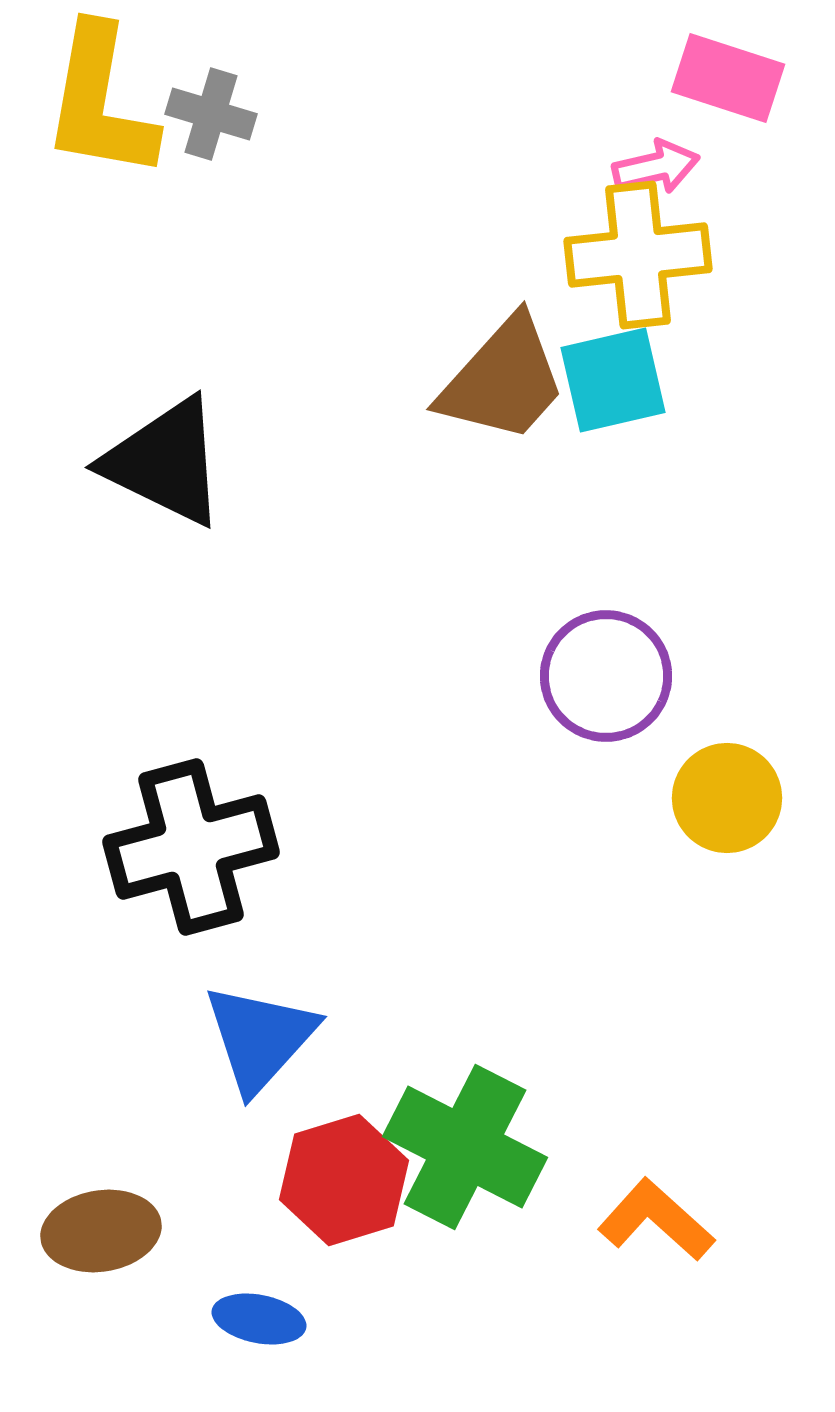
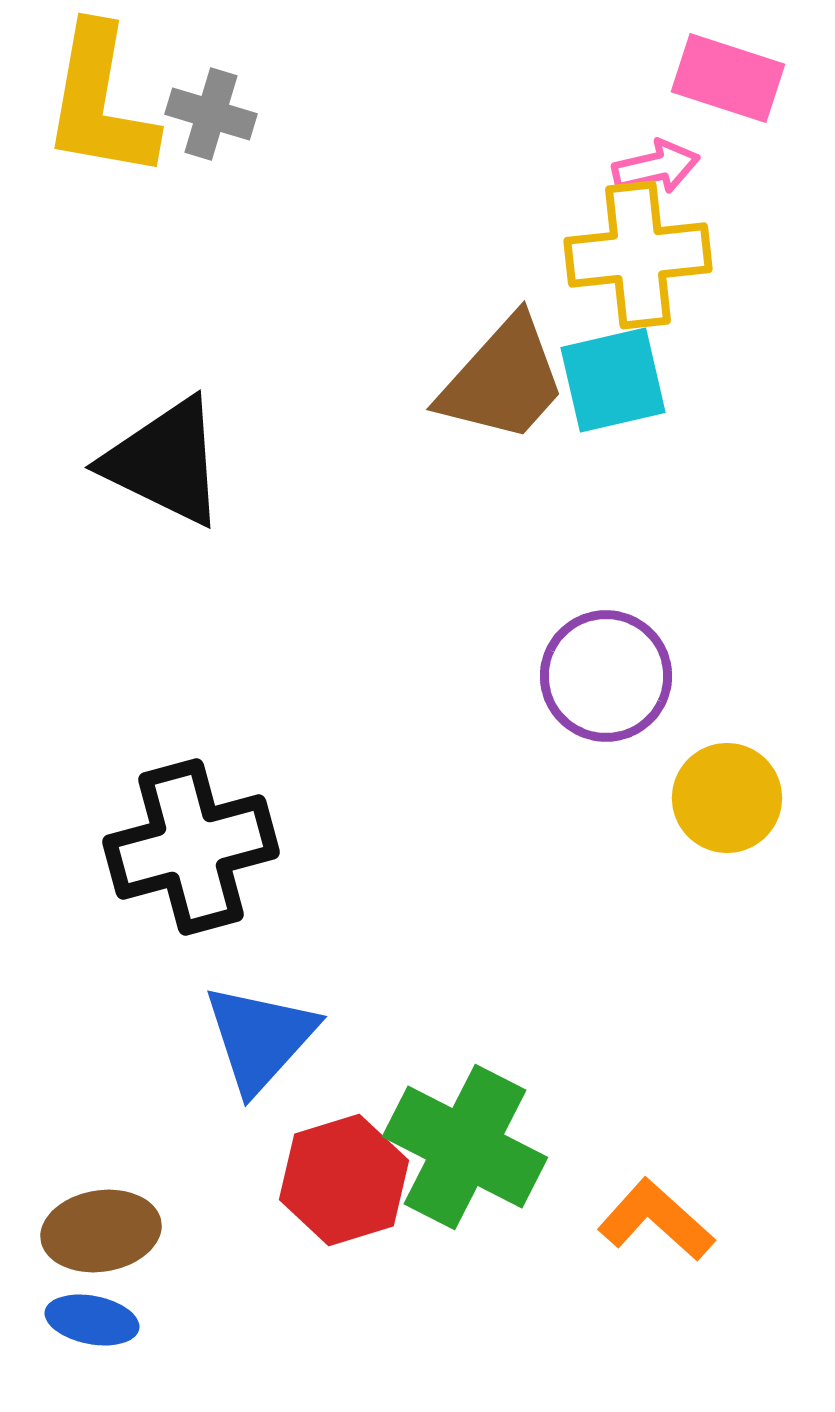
blue ellipse: moved 167 px left, 1 px down
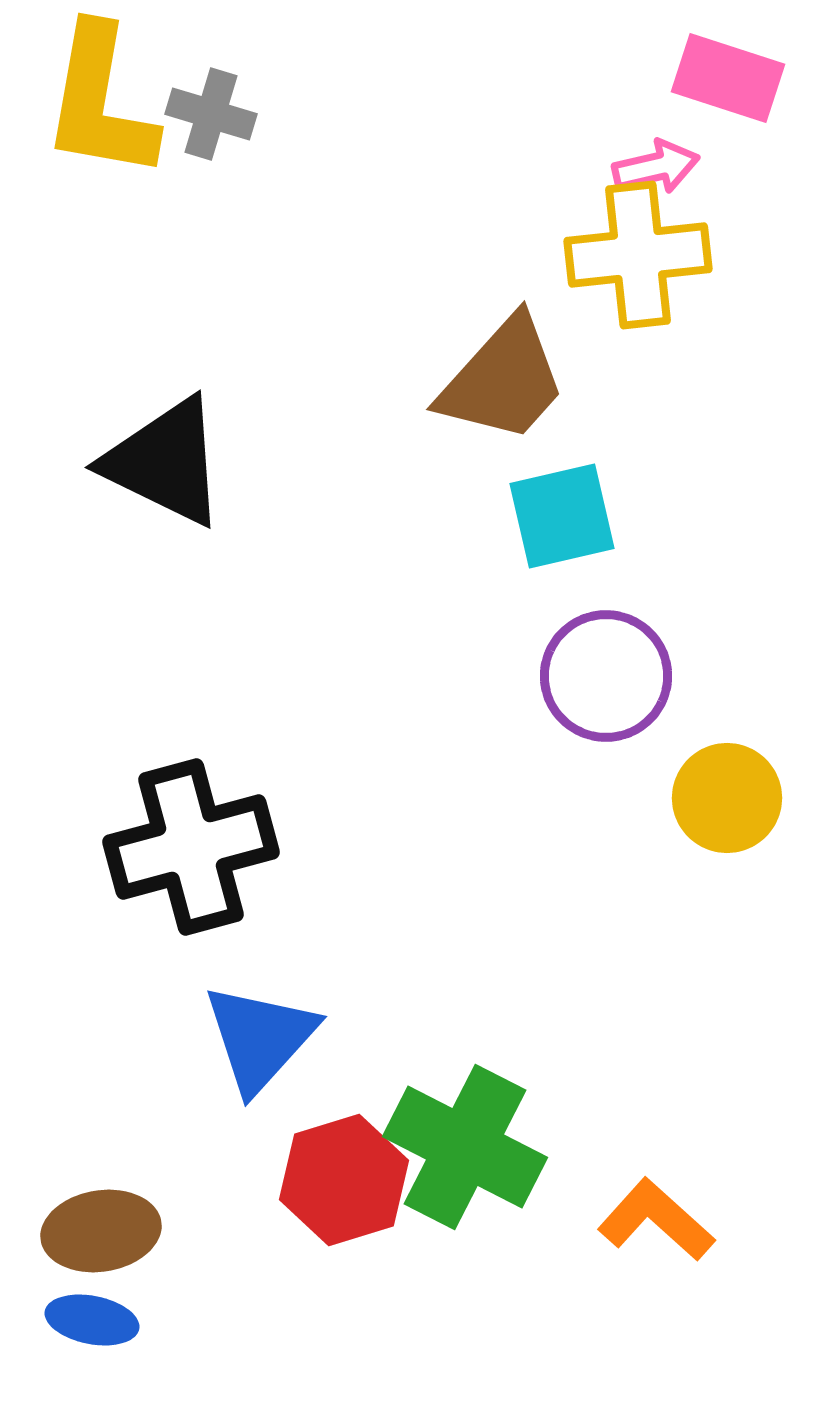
cyan square: moved 51 px left, 136 px down
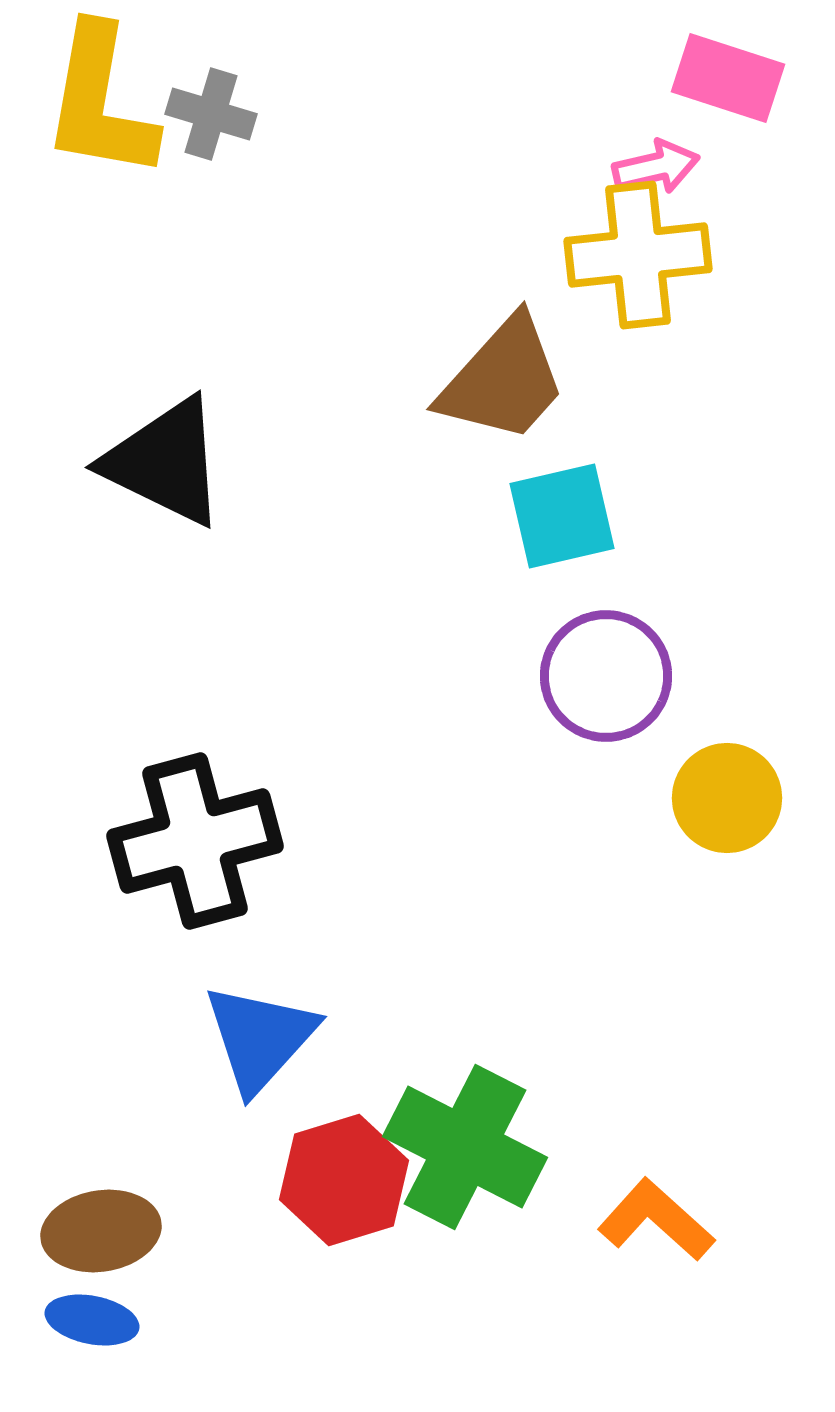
black cross: moved 4 px right, 6 px up
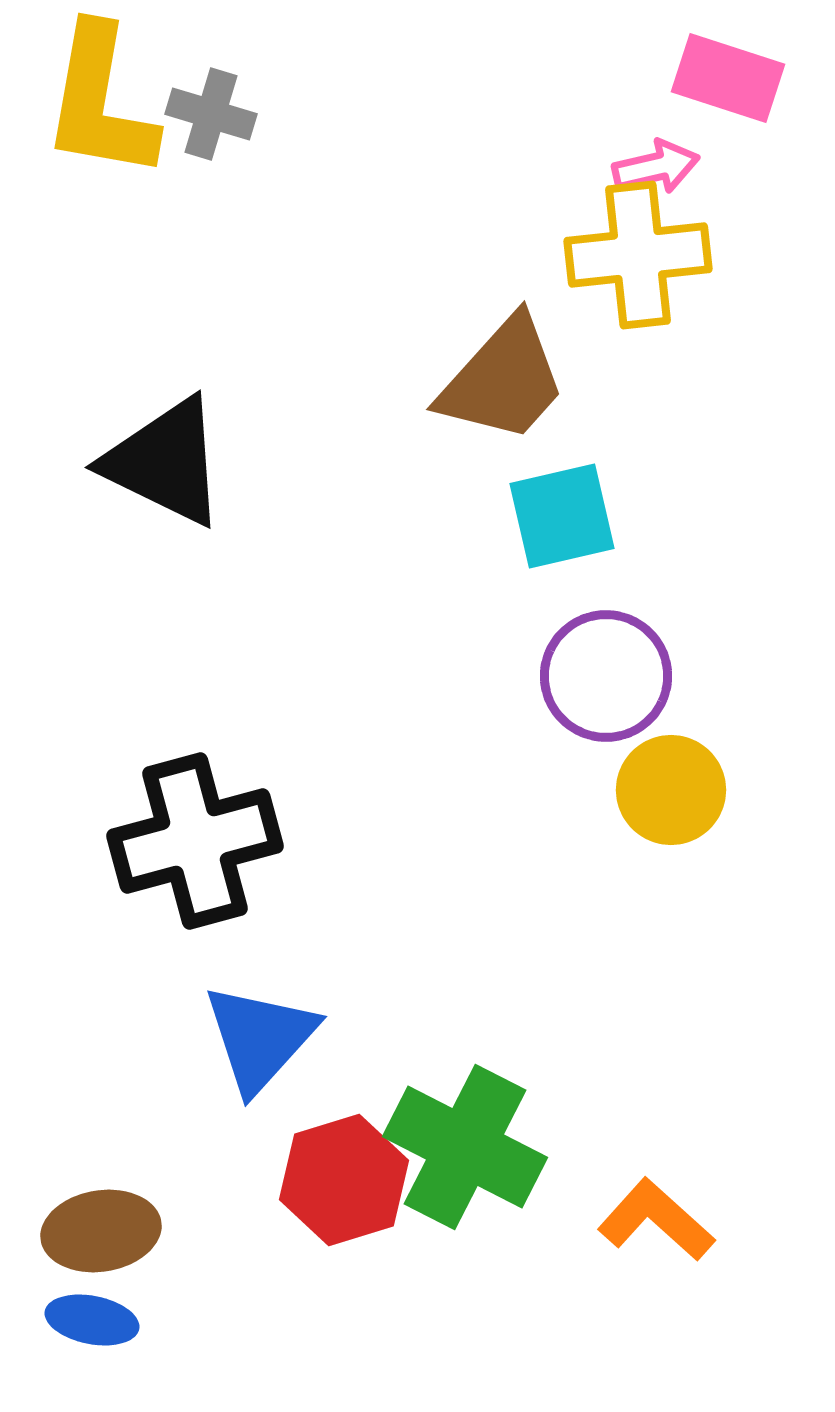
yellow circle: moved 56 px left, 8 px up
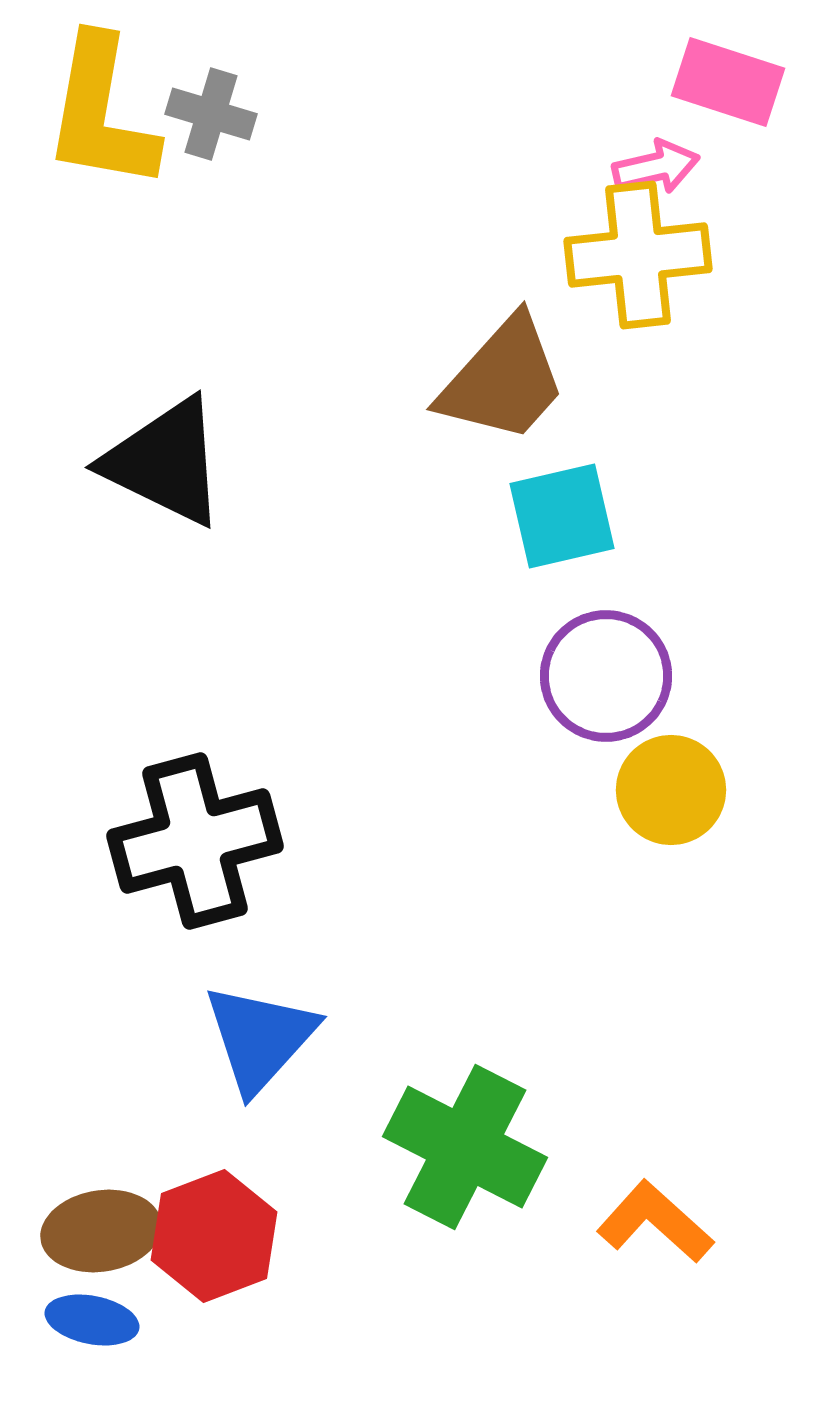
pink rectangle: moved 4 px down
yellow L-shape: moved 1 px right, 11 px down
red hexagon: moved 130 px left, 56 px down; rotated 4 degrees counterclockwise
orange L-shape: moved 1 px left, 2 px down
